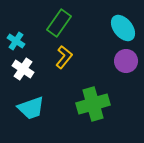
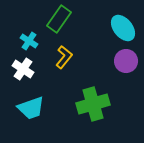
green rectangle: moved 4 px up
cyan cross: moved 13 px right
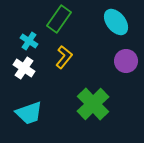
cyan ellipse: moved 7 px left, 6 px up
white cross: moved 1 px right, 1 px up
green cross: rotated 28 degrees counterclockwise
cyan trapezoid: moved 2 px left, 5 px down
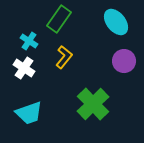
purple circle: moved 2 px left
